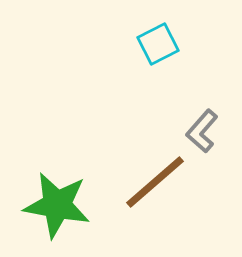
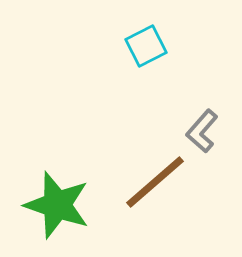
cyan square: moved 12 px left, 2 px down
green star: rotated 8 degrees clockwise
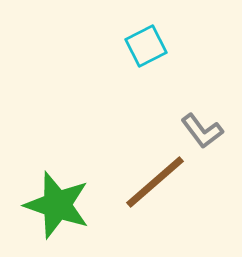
gray L-shape: rotated 78 degrees counterclockwise
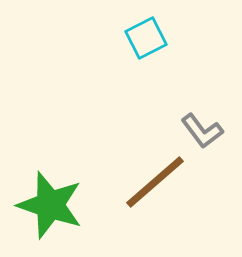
cyan square: moved 8 px up
green star: moved 7 px left
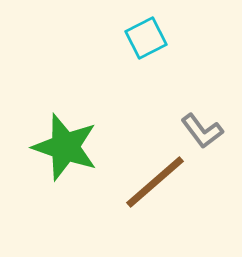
green star: moved 15 px right, 58 px up
